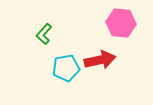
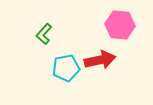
pink hexagon: moved 1 px left, 2 px down
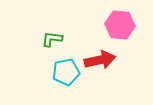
green L-shape: moved 8 px right, 5 px down; rotated 55 degrees clockwise
cyan pentagon: moved 4 px down
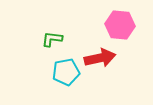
red arrow: moved 2 px up
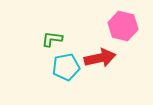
pink hexagon: moved 3 px right, 1 px down; rotated 8 degrees clockwise
cyan pentagon: moved 5 px up
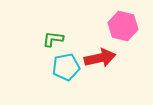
green L-shape: moved 1 px right
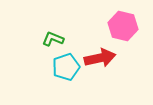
green L-shape: rotated 15 degrees clockwise
cyan pentagon: rotated 8 degrees counterclockwise
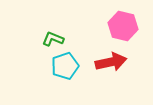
red arrow: moved 11 px right, 4 px down
cyan pentagon: moved 1 px left, 1 px up
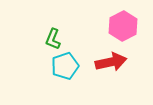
pink hexagon: rotated 20 degrees clockwise
green L-shape: rotated 90 degrees counterclockwise
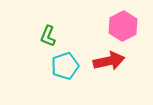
green L-shape: moved 5 px left, 3 px up
red arrow: moved 2 px left, 1 px up
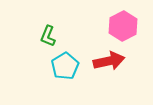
cyan pentagon: rotated 12 degrees counterclockwise
